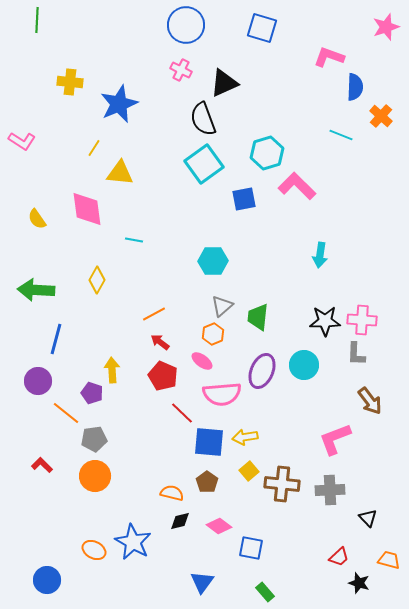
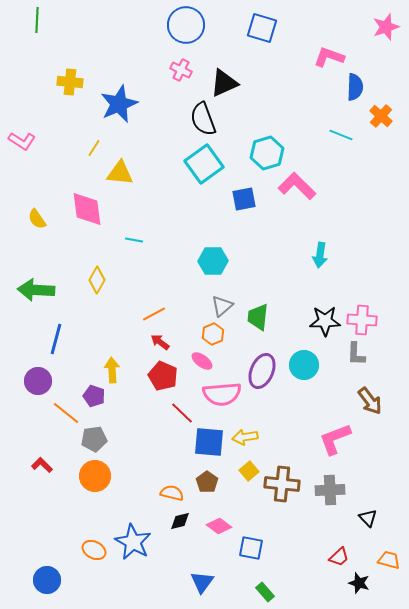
purple pentagon at (92, 393): moved 2 px right, 3 px down
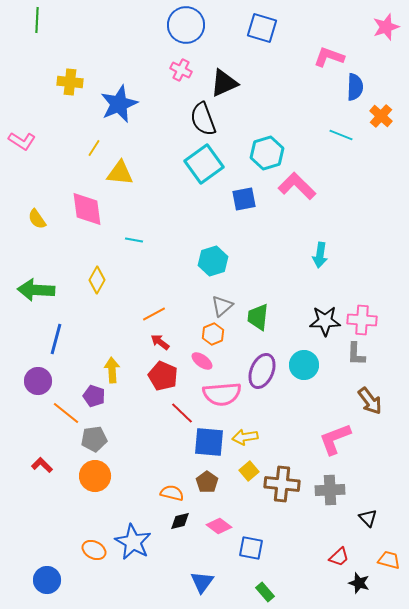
cyan hexagon at (213, 261): rotated 16 degrees counterclockwise
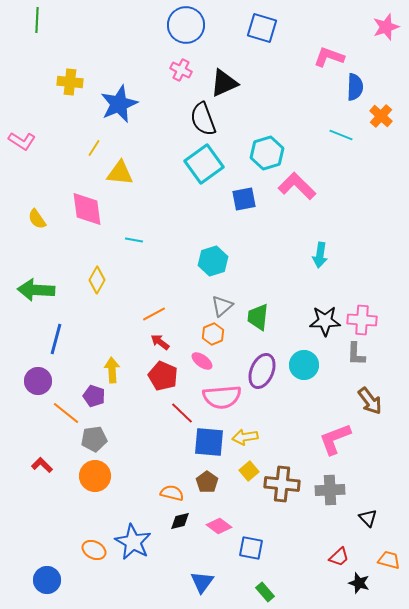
pink semicircle at (222, 394): moved 3 px down
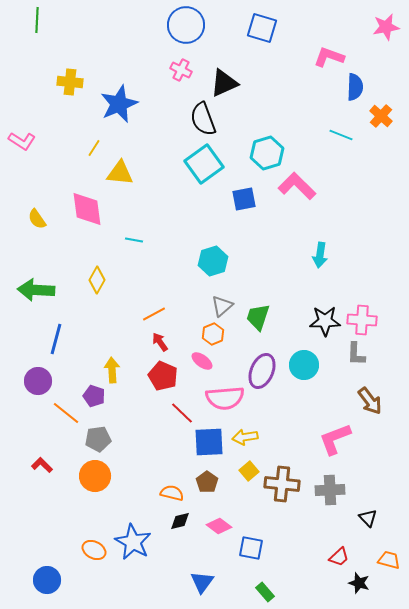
pink star at (386, 27): rotated 8 degrees clockwise
green trapezoid at (258, 317): rotated 12 degrees clockwise
red arrow at (160, 342): rotated 18 degrees clockwise
pink semicircle at (222, 397): moved 3 px right, 1 px down
gray pentagon at (94, 439): moved 4 px right
blue square at (209, 442): rotated 8 degrees counterclockwise
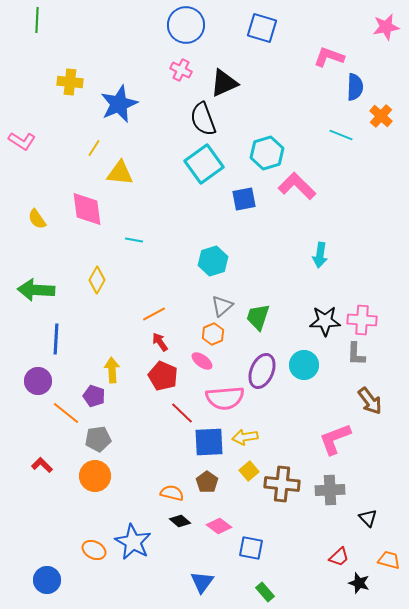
blue line at (56, 339): rotated 12 degrees counterclockwise
black diamond at (180, 521): rotated 55 degrees clockwise
